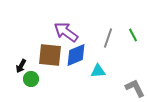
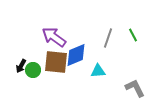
purple arrow: moved 12 px left, 5 px down
brown square: moved 6 px right, 7 px down
green circle: moved 2 px right, 9 px up
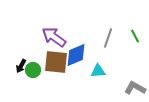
green line: moved 2 px right, 1 px down
gray L-shape: rotated 35 degrees counterclockwise
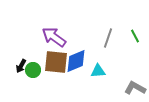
blue diamond: moved 6 px down
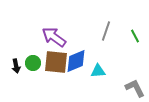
gray line: moved 2 px left, 7 px up
black arrow: moved 5 px left; rotated 40 degrees counterclockwise
green circle: moved 7 px up
gray L-shape: rotated 35 degrees clockwise
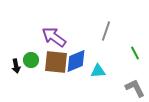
green line: moved 17 px down
green circle: moved 2 px left, 3 px up
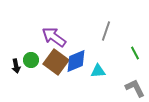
brown square: rotated 30 degrees clockwise
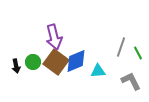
gray line: moved 15 px right, 16 px down
purple arrow: rotated 140 degrees counterclockwise
green line: moved 3 px right
green circle: moved 2 px right, 2 px down
gray L-shape: moved 4 px left, 7 px up
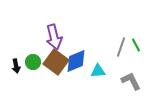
green line: moved 2 px left, 8 px up
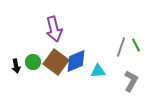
purple arrow: moved 8 px up
gray L-shape: rotated 55 degrees clockwise
